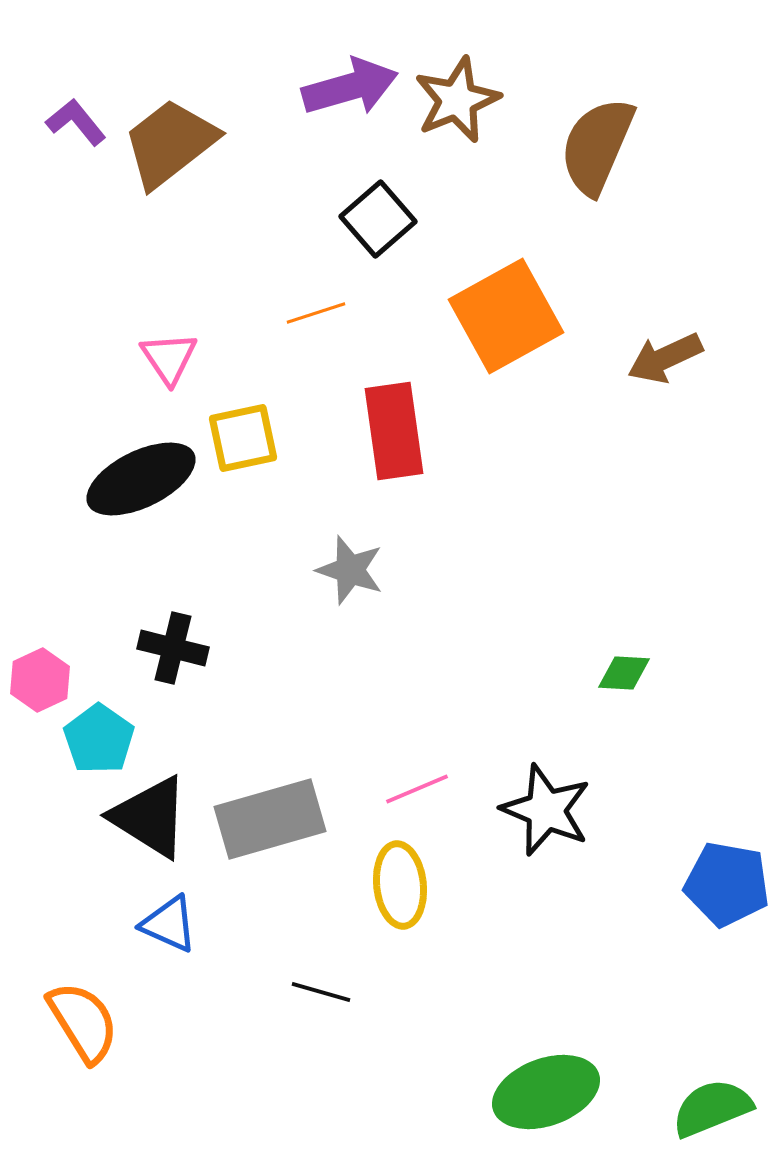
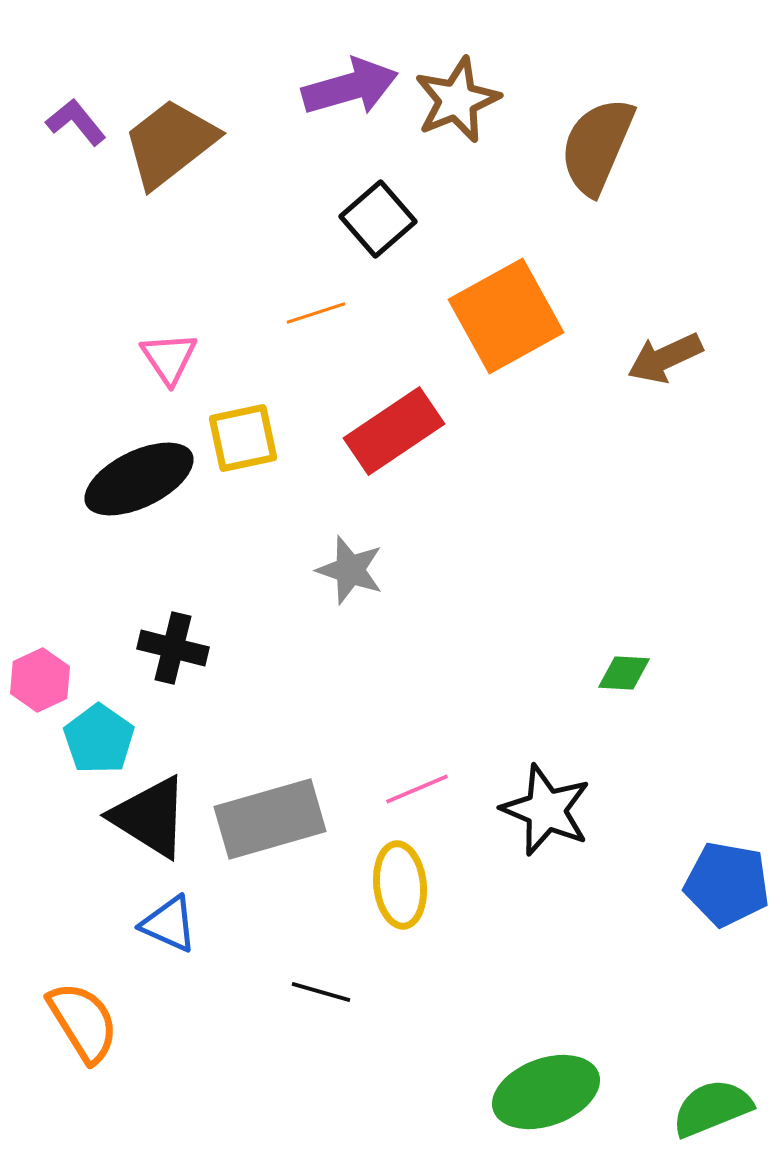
red rectangle: rotated 64 degrees clockwise
black ellipse: moved 2 px left
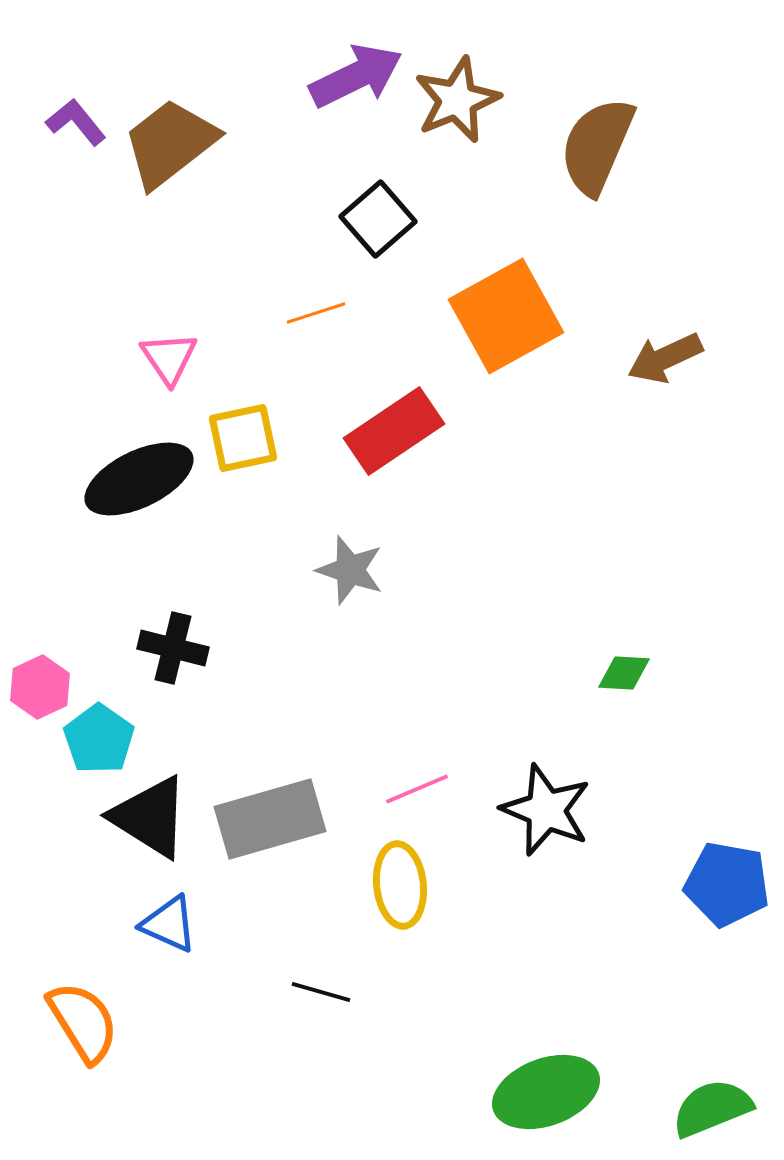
purple arrow: moved 6 px right, 11 px up; rotated 10 degrees counterclockwise
pink hexagon: moved 7 px down
